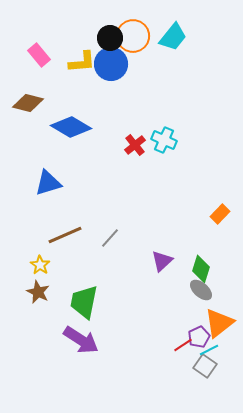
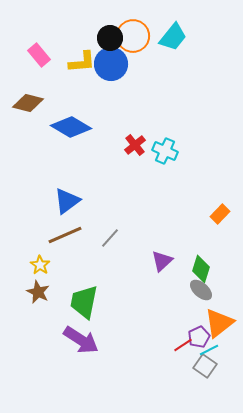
cyan cross: moved 1 px right, 11 px down
blue triangle: moved 19 px right, 18 px down; rotated 20 degrees counterclockwise
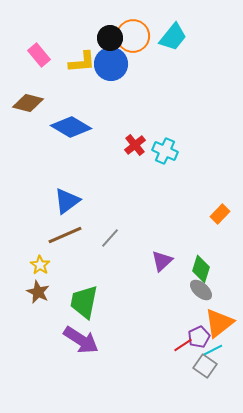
cyan line: moved 4 px right
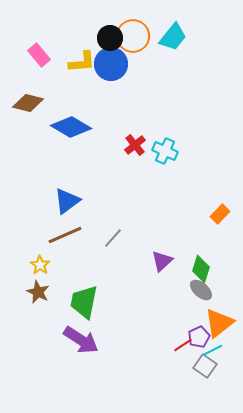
gray line: moved 3 px right
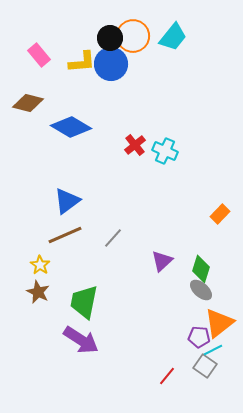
purple pentagon: rotated 30 degrees clockwise
red line: moved 16 px left, 31 px down; rotated 18 degrees counterclockwise
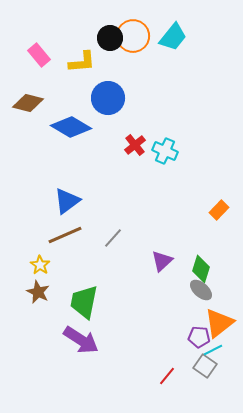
blue circle: moved 3 px left, 34 px down
orange rectangle: moved 1 px left, 4 px up
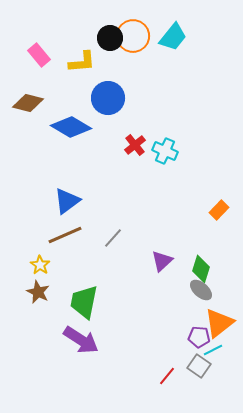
gray square: moved 6 px left
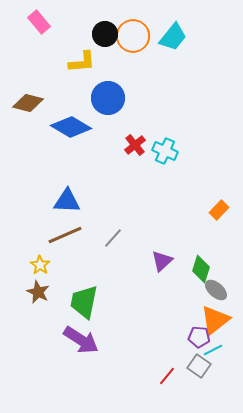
black circle: moved 5 px left, 4 px up
pink rectangle: moved 33 px up
blue triangle: rotated 40 degrees clockwise
gray ellipse: moved 15 px right
orange triangle: moved 4 px left, 3 px up
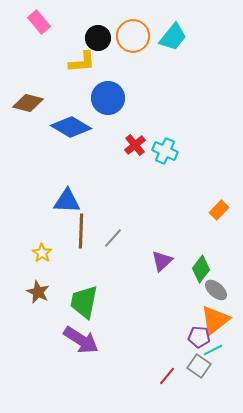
black circle: moved 7 px left, 4 px down
brown line: moved 16 px right, 4 px up; rotated 64 degrees counterclockwise
yellow star: moved 2 px right, 12 px up
green diamond: rotated 20 degrees clockwise
